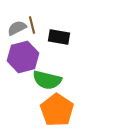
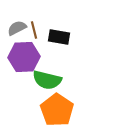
brown line: moved 2 px right, 5 px down
purple hexagon: moved 1 px right; rotated 12 degrees clockwise
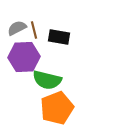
orange pentagon: moved 2 px up; rotated 16 degrees clockwise
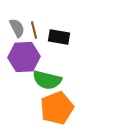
gray semicircle: rotated 90 degrees clockwise
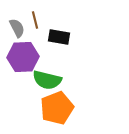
brown line: moved 1 px right, 10 px up
purple hexagon: moved 1 px left
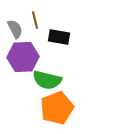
gray semicircle: moved 2 px left, 1 px down
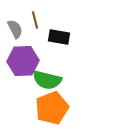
purple hexagon: moved 4 px down
orange pentagon: moved 5 px left
